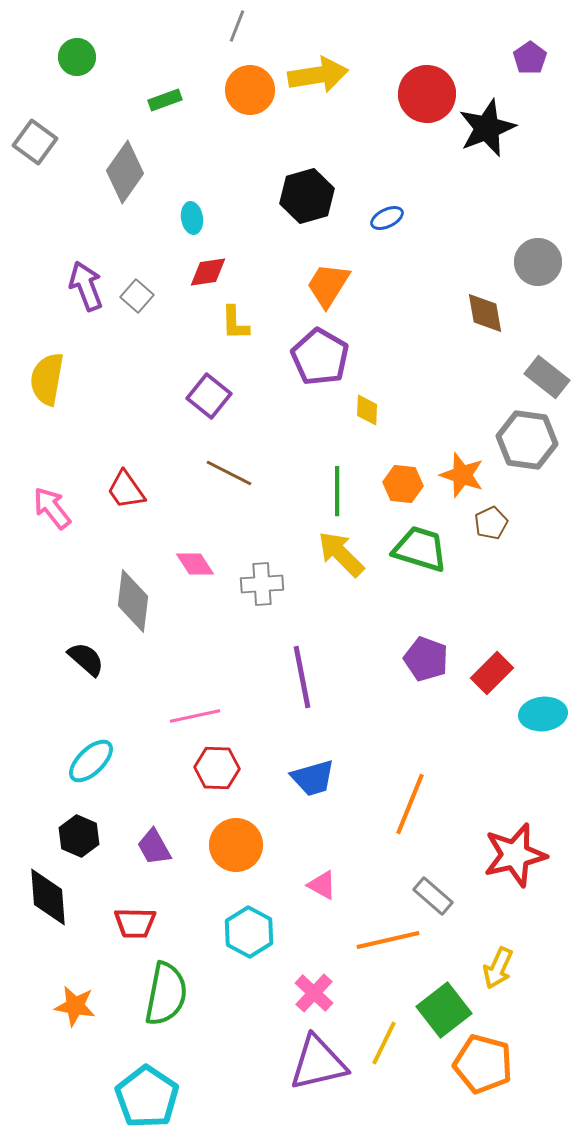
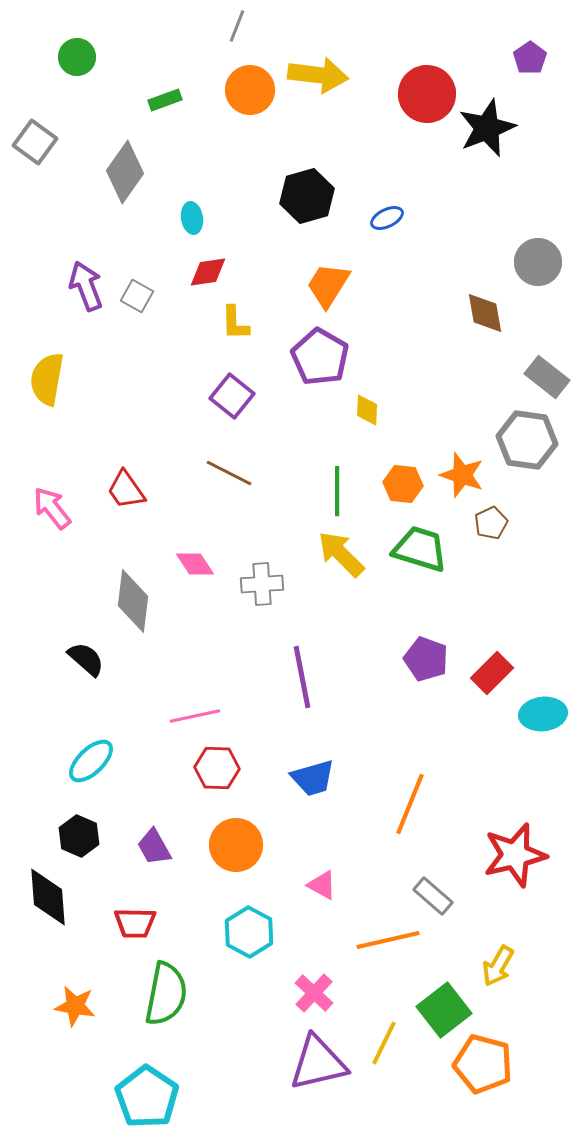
yellow arrow at (318, 75): rotated 16 degrees clockwise
gray square at (137, 296): rotated 12 degrees counterclockwise
purple square at (209, 396): moved 23 px right
yellow arrow at (498, 968): moved 2 px up; rotated 6 degrees clockwise
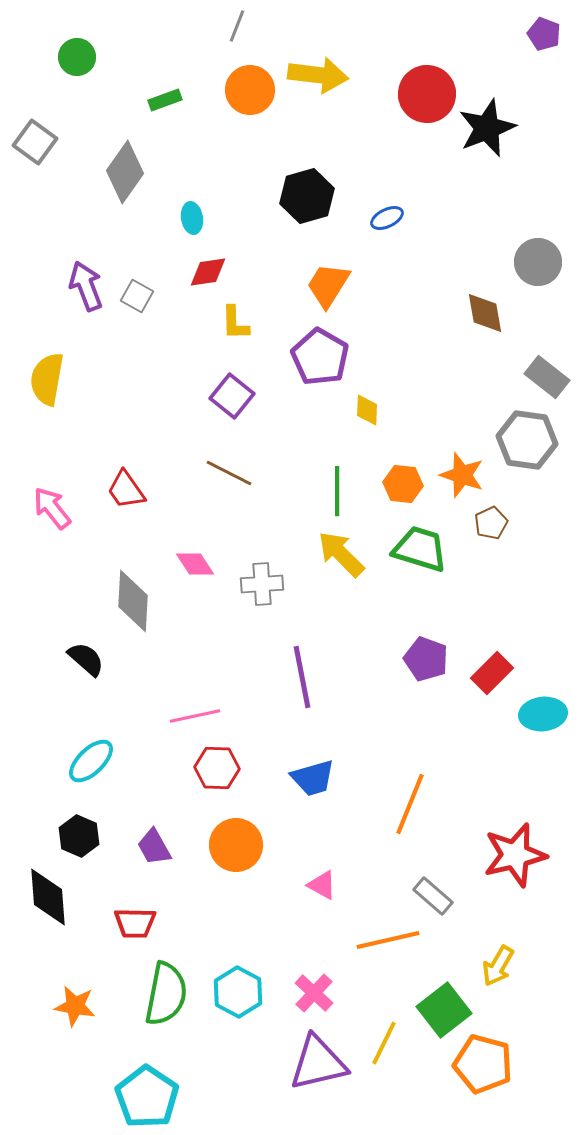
purple pentagon at (530, 58): moved 14 px right, 24 px up; rotated 16 degrees counterclockwise
gray diamond at (133, 601): rotated 4 degrees counterclockwise
cyan hexagon at (249, 932): moved 11 px left, 60 px down
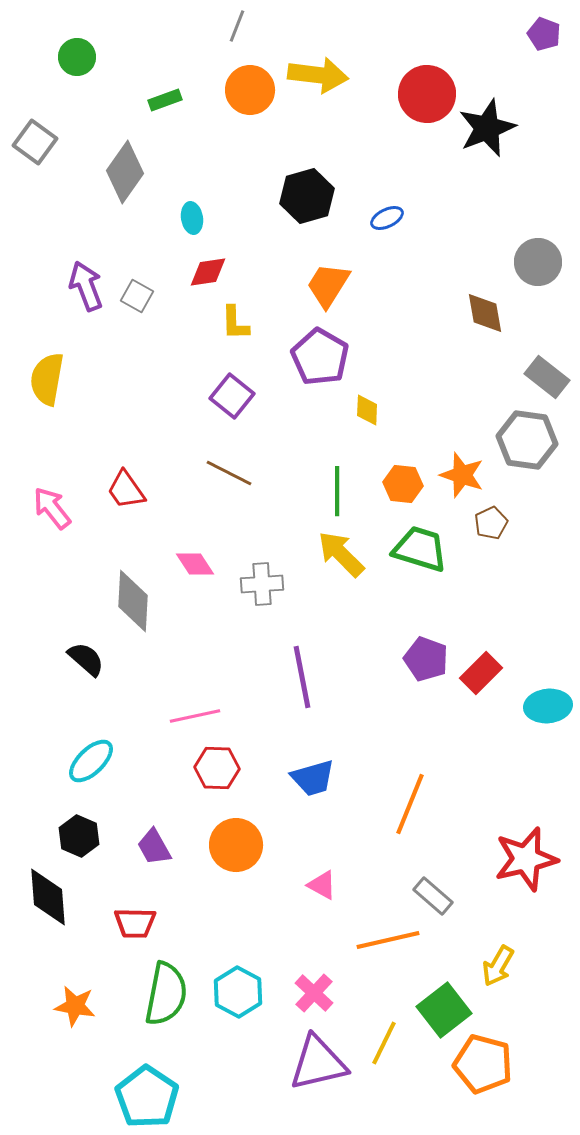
red rectangle at (492, 673): moved 11 px left
cyan ellipse at (543, 714): moved 5 px right, 8 px up
red star at (515, 855): moved 11 px right, 4 px down
